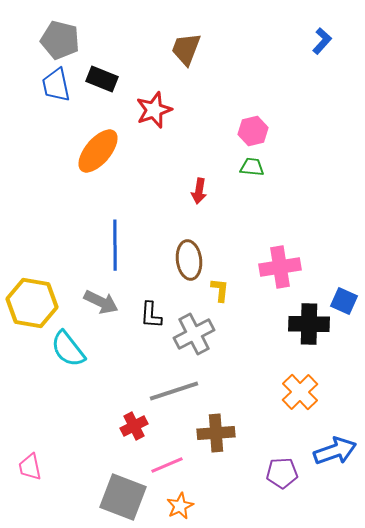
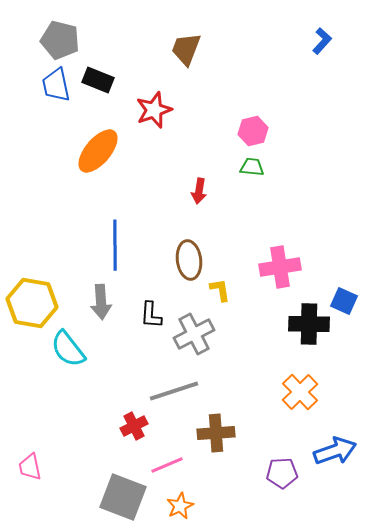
black rectangle: moved 4 px left, 1 px down
yellow L-shape: rotated 15 degrees counterclockwise
gray arrow: rotated 60 degrees clockwise
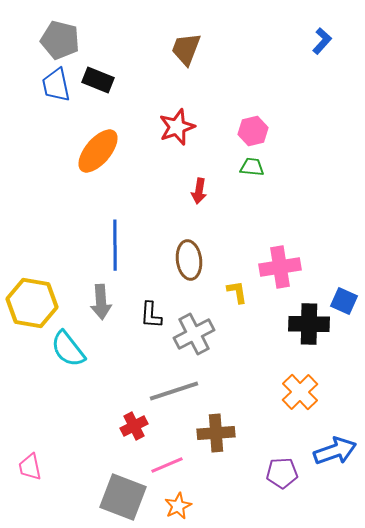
red star: moved 23 px right, 17 px down
yellow L-shape: moved 17 px right, 2 px down
orange star: moved 2 px left
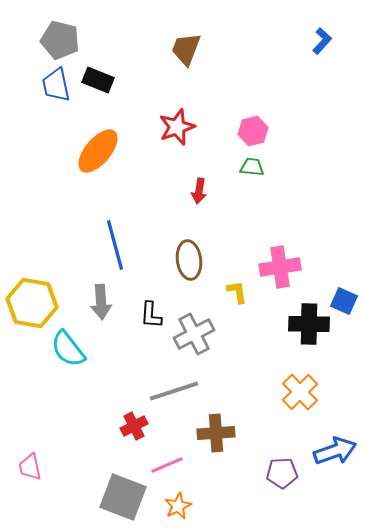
blue line: rotated 15 degrees counterclockwise
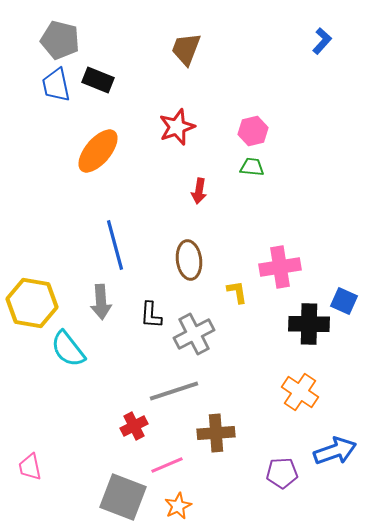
orange cross: rotated 12 degrees counterclockwise
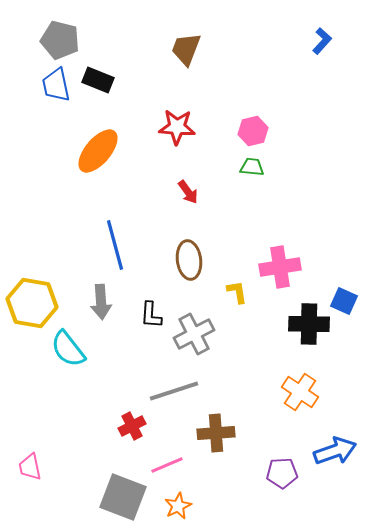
red star: rotated 24 degrees clockwise
red arrow: moved 11 px left, 1 px down; rotated 45 degrees counterclockwise
red cross: moved 2 px left
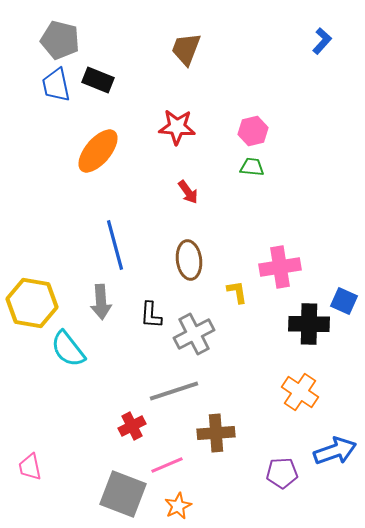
gray square: moved 3 px up
